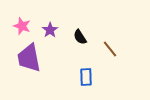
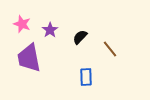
pink star: moved 2 px up
black semicircle: rotated 77 degrees clockwise
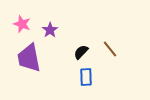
black semicircle: moved 1 px right, 15 px down
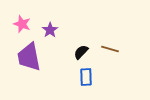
brown line: rotated 36 degrees counterclockwise
purple trapezoid: moved 1 px up
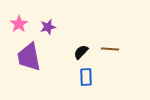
pink star: moved 3 px left; rotated 18 degrees clockwise
purple star: moved 2 px left, 3 px up; rotated 21 degrees clockwise
brown line: rotated 12 degrees counterclockwise
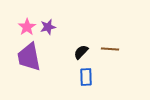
pink star: moved 8 px right, 3 px down
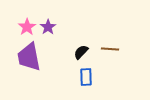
purple star: rotated 21 degrees counterclockwise
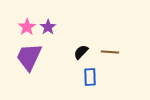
brown line: moved 3 px down
purple trapezoid: rotated 36 degrees clockwise
blue rectangle: moved 4 px right
